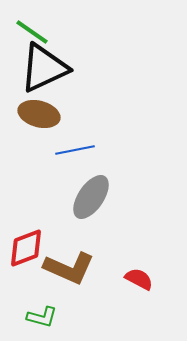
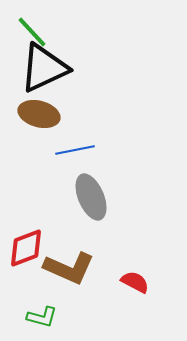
green line: rotated 12 degrees clockwise
gray ellipse: rotated 57 degrees counterclockwise
red semicircle: moved 4 px left, 3 px down
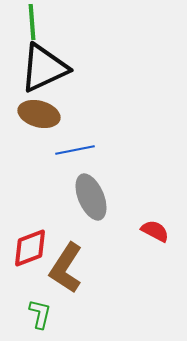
green line: moved 10 px up; rotated 39 degrees clockwise
red diamond: moved 4 px right
brown L-shape: moved 3 px left; rotated 99 degrees clockwise
red semicircle: moved 20 px right, 51 px up
green L-shape: moved 2 px left, 3 px up; rotated 92 degrees counterclockwise
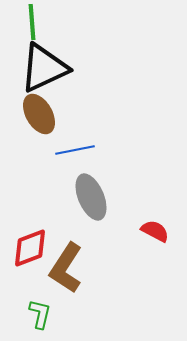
brown ellipse: rotated 45 degrees clockwise
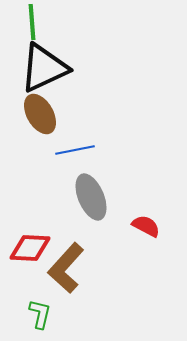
brown ellipse: moved 1 px right
red semicircle: moved 9 px left, 5 px up
red diamond: rotated 24 degrees clockwise
brown L-shape: rotated 9 degrees clockwise
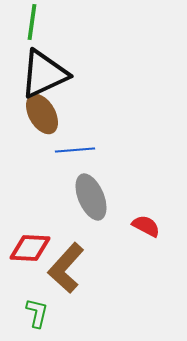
green line: rotated 12 degrees clockwise
black triangle: moved 6 px down
brown ellipse: moved 2 px right
blue line: rotated 6 degrees clockwise
green L-shape: moved 3 px left, 1 px up
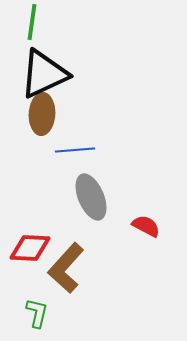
brown ellipse: rotated 33 degrees clockwise
